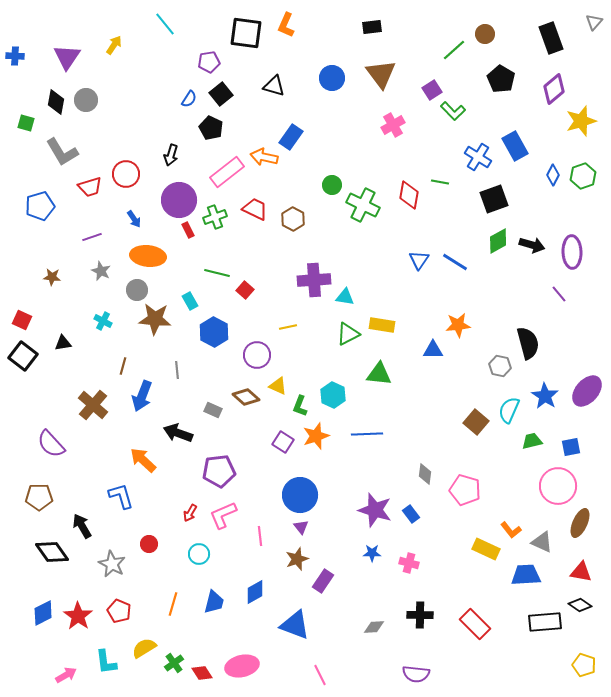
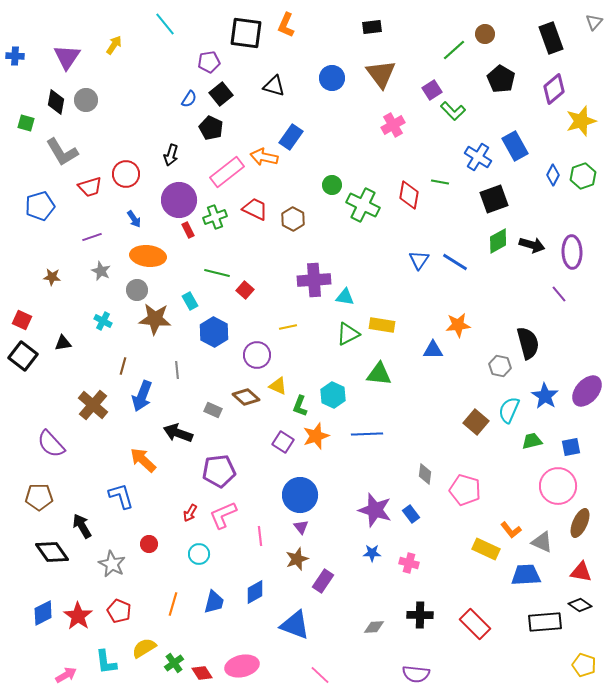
pink line at (320, 675): rotated 20 degrees counterclockwise
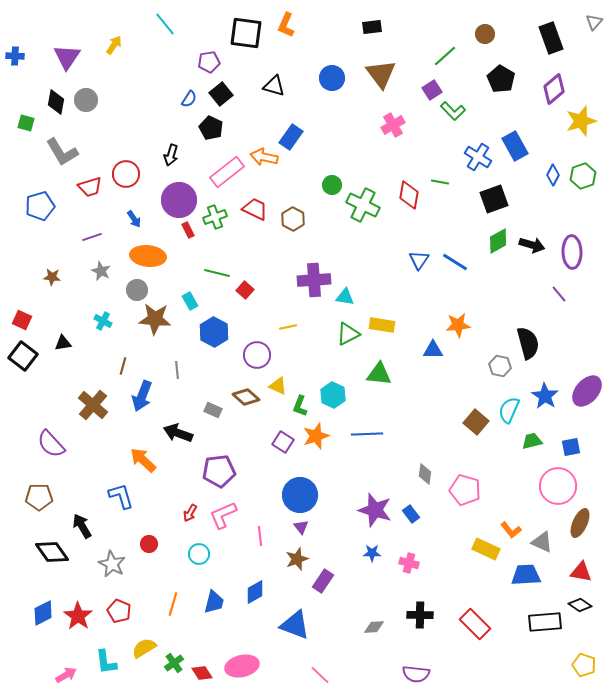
green line at (454, 50): moved 9 px left, 6 px down
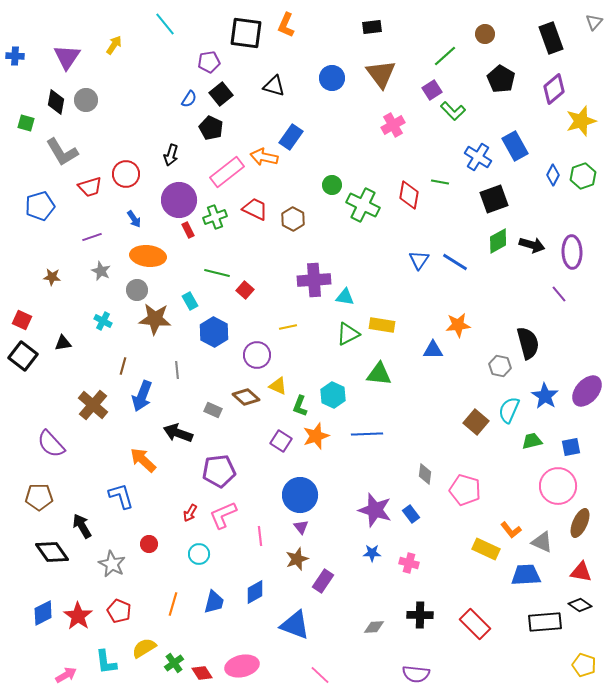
purple square at (283, 442): moved 2 px left, 1 px up
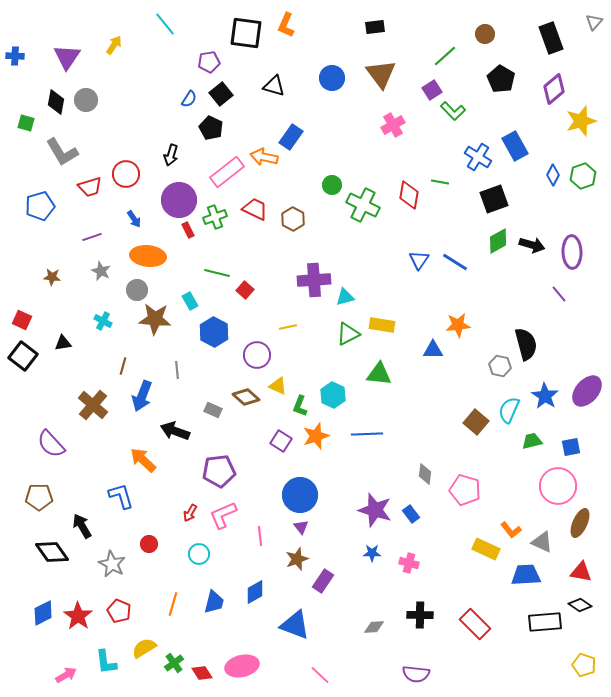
black rectangle at (372, 27): moved 3 px right
cyan triangle at (345, 297): rotated 24 degrees counterclockwise
black semicircle at (528, 343): moved 2 px left, 1 px down
black arrow at (178, 433): moved 3 px left, 2 px up
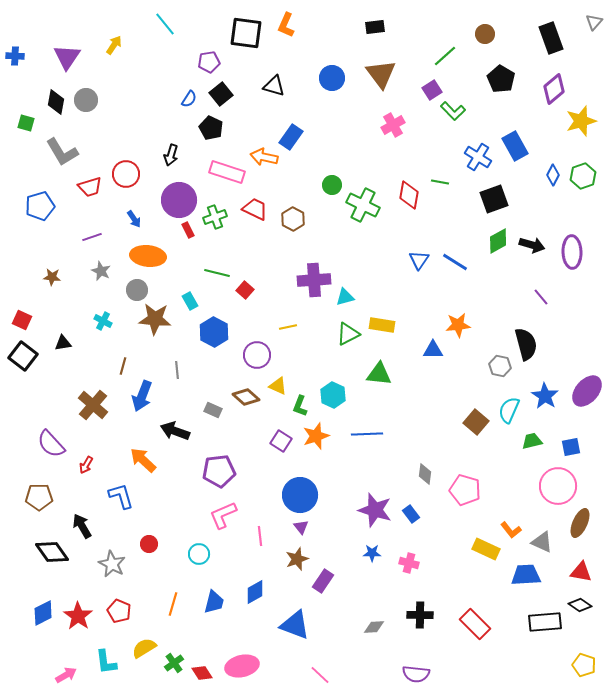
pink rectangle at (227, 172): rotated 56 degrees clockwise
purple line at (559, 294): moved 18 px left, 3 px down
red arrow at (190, 513): moved 104 px left, 48 px up
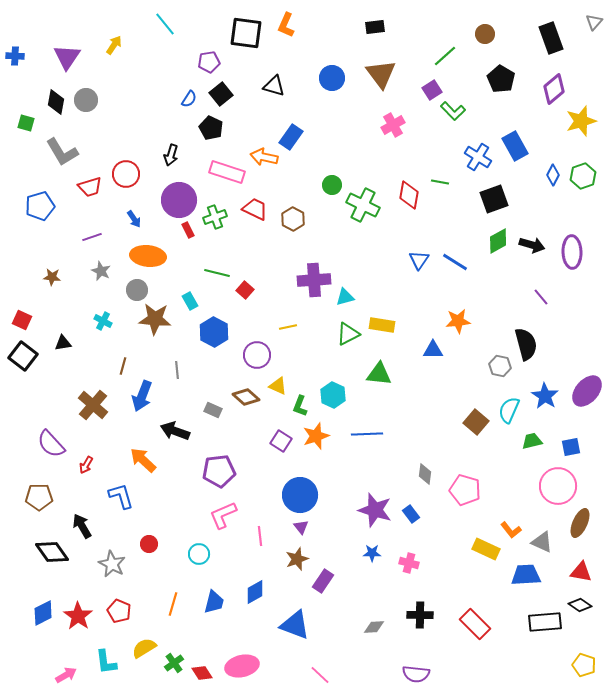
orange star at (458, 325): moved 4 px up
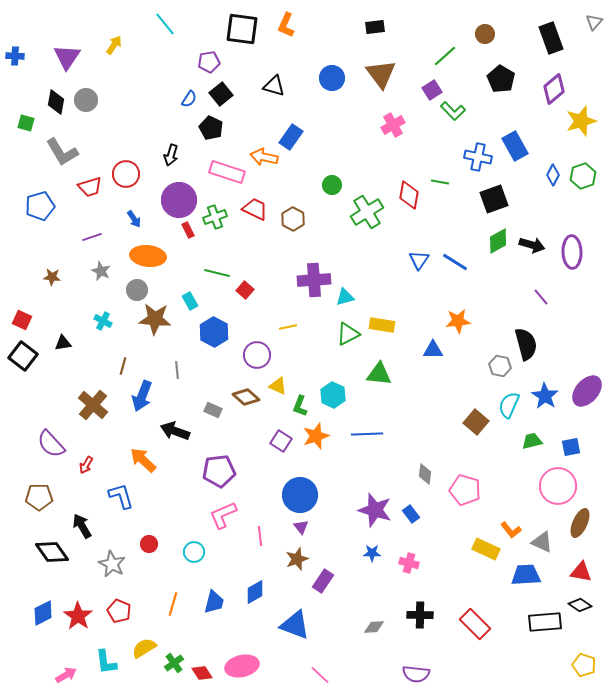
black square at (246, 33): moved 4 px left, 4 px up
blue cross at (478, 157): rotated 20 degrees counterclockwise
green cross at (363, 205): moved 4 px right, 7 px down; rotated 32 degrees clockwise
cyan semicircle at (509, 410): moved 5 px up
cyan circle at (199, 554): moved 5 px left, 2 px up
